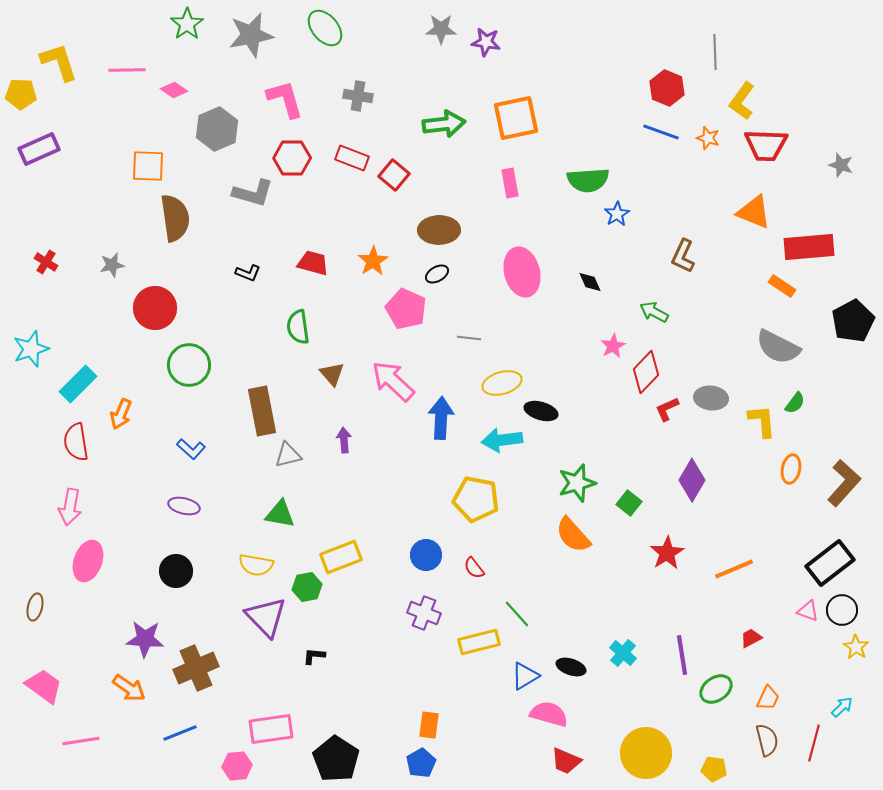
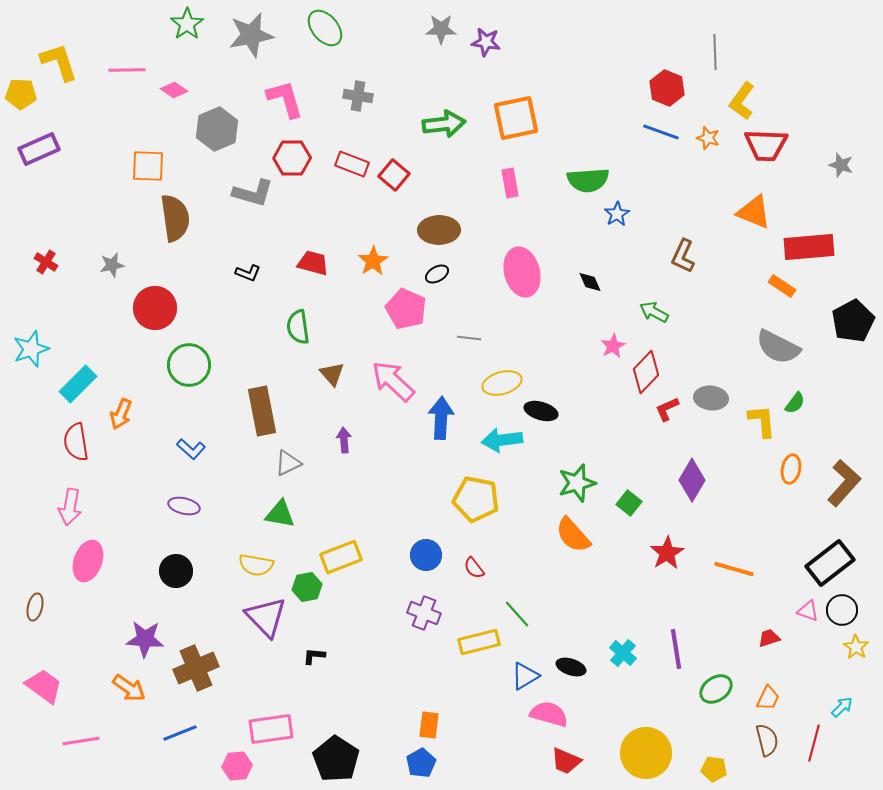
red rectangle at (352, 158): moved 6 px down
gray triangle at (288, 455): moved 8 px down; rotated 12 degrees counterclockwise
orange line at (734, 569): rotated 39 degrees clockwise
red trapezoid at (751, 638): moved 18 px right; rotated 10 degrees clockwise
purple line at (682, 655): moved 6 px left, 6 px up
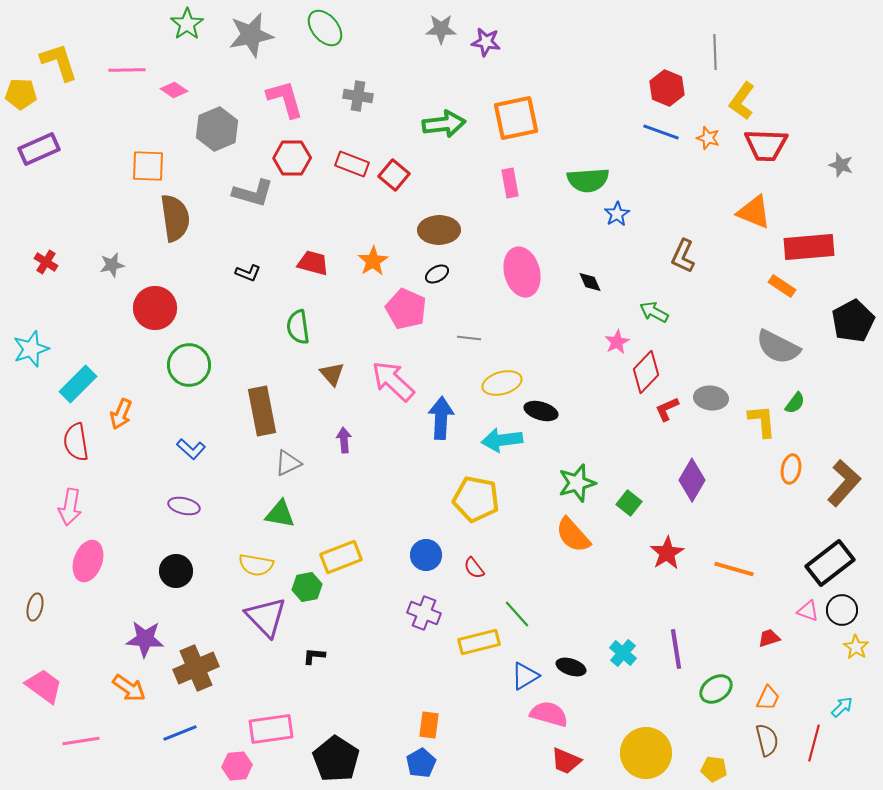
pink star at (613, 346): moved 4 px right, 4 px up
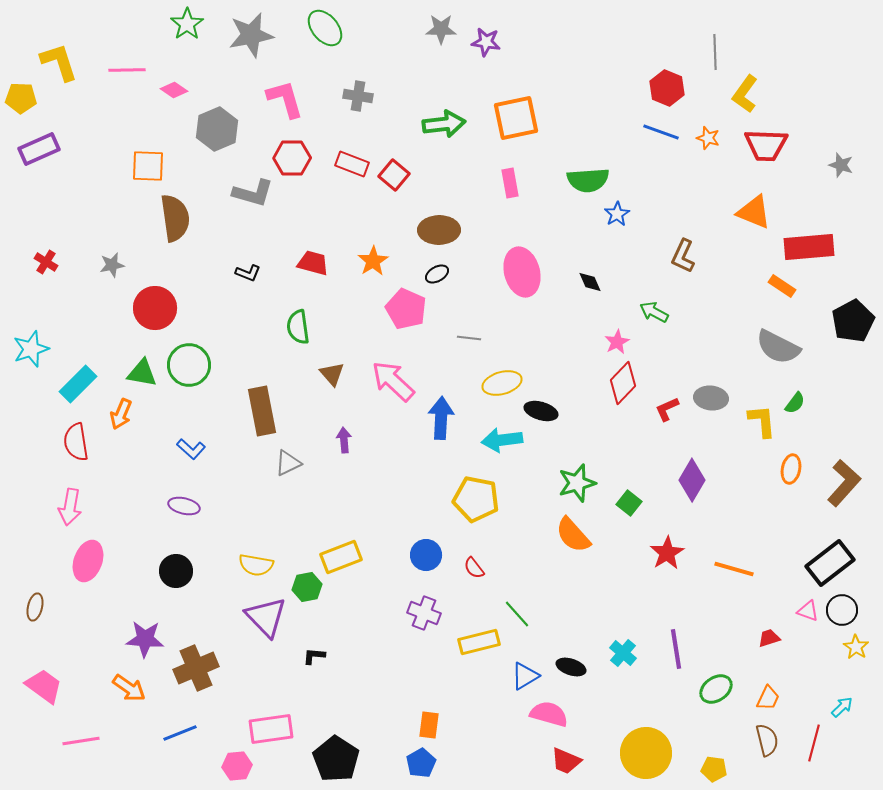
yellow pentagon at (21, 94): moved 4 px down
yellow L-shape at (742, 101): moved 3 px right, 7 px up
red diamond at (646, 372): moved 23 px left, 11 px down
green triangle at (280, 514): moved 138 px left, 141 px up
